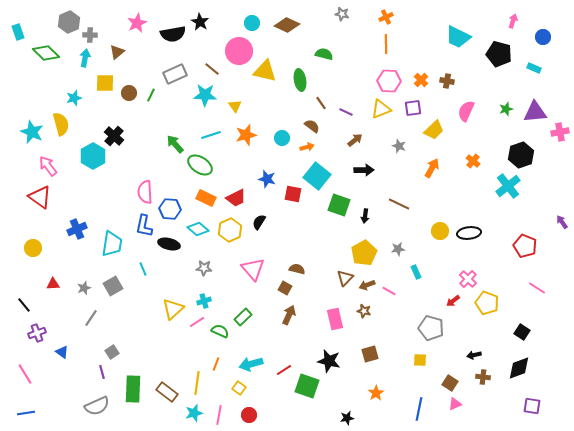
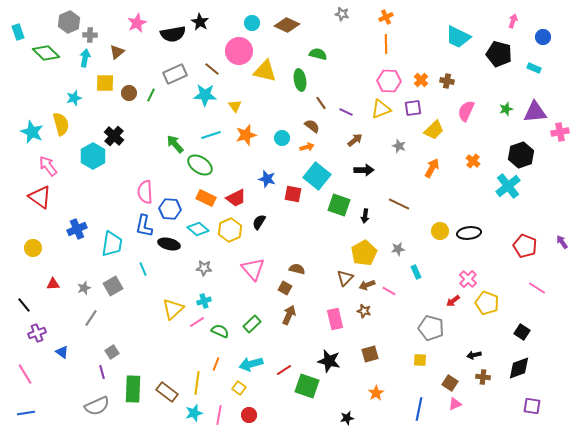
green semicircle at (324, 54): moved 6 px left
purple arrow at (562, 222): moved 20 px down
green rectangle at (243, 317): moved 9 px right, 7 px down
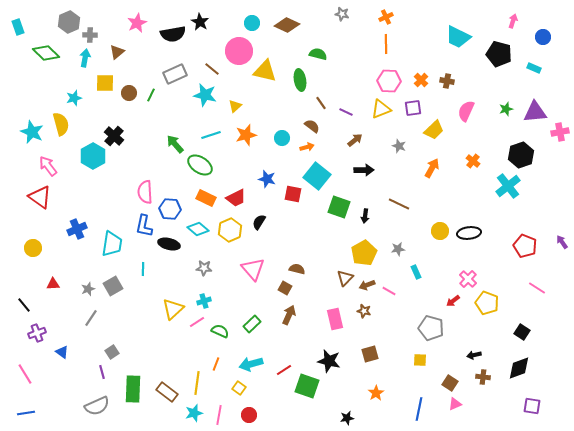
cyan rectangle at (18, 32): moved 5 px up
cyan star at (205, 95): rotated 10 degrees clockwise
yellow triangle at (235, 106): rotated 24 degrees clockwise
green square at (339, 205): moved 2 px down
cyan line at (143, 269): rotated 24 degrees clockwise
gray star at (84, 288): moved 4 px right, 1 px down
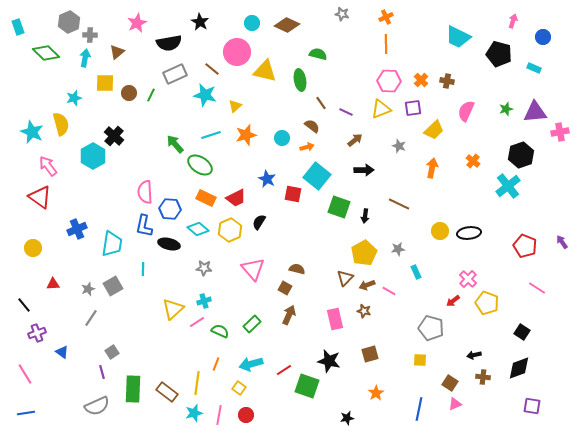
black semicircle at (173, 34): moved 4 px left, 9 px down
pink circle at (239, 51): moved 2 px left, 1 px down
orange arrow at (432, 168): rotated 18 degrees counterclockwise
blue star at (267, 179): rotated 12 degrees clockwise
red circle at (249, 415): moved 3 px left
